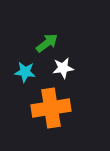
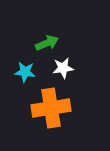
green arrow: rotated 15 degrees clockwise
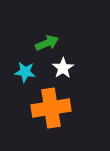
white star: rotated 25 degrees counterclockwise
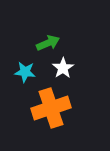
green arrow: moved 1 px right
orange cross: rotated 9 degrees counterclockwise
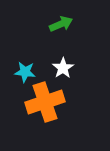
green arrow: moved 13 px right, 19 px up
orange cross: moved 6 px left, 6 px up
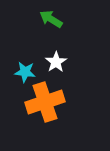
green arrow: moved 10 px left, 5 px up; rotated 125 degrees counterclockwise
white star: moved 7 px left, 6 px up
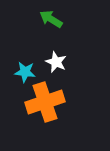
white star: rotated 15 degrees counterclockwise
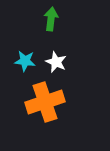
green arrow: rotated 65 degrees clockwise
cyan star: moved 11 px up
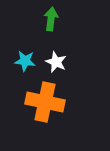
orange cross: rotated 30 degrees clockwise
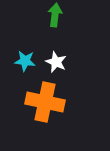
green arrow: moved 4 px right, 4 px up
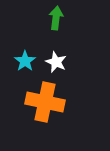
green arrow: moved 1 px right, 3 px down
cyan star: rotated 30 degrees clockwise
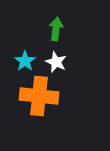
green arrow: moved 11 px down
orange cross: moved 6 px left, 6 px up; rotated 6 degrees counterclockwise
